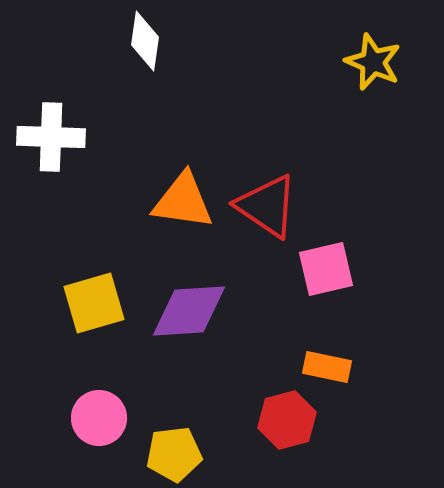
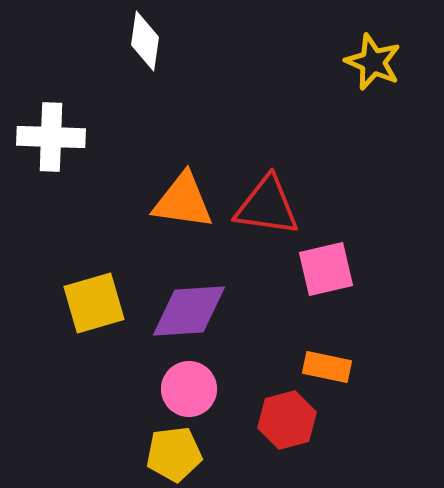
red triangle: rotated 26 degrees counterclockwise
pink circle: moved 90 px right, 29 px up
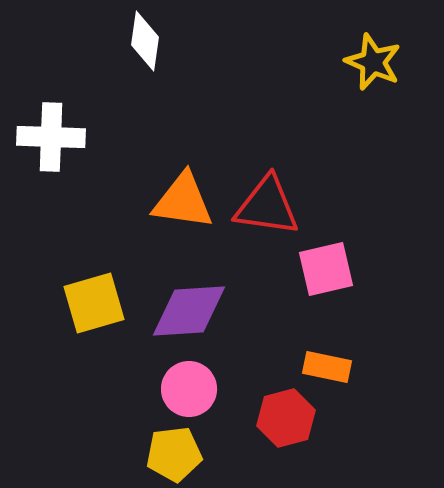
red hexagon: moved 1 px left, 2 px up
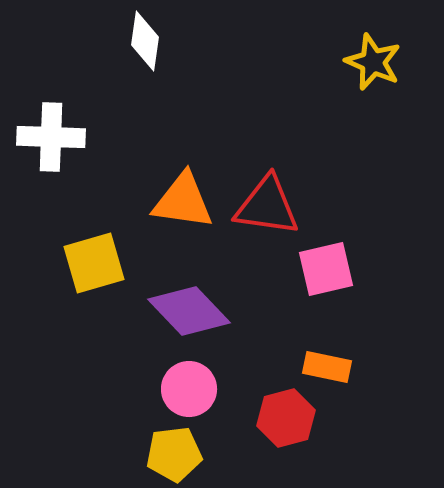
yellow square: moved 40 px up
purple diamond: rotated 50 degrees clockwise
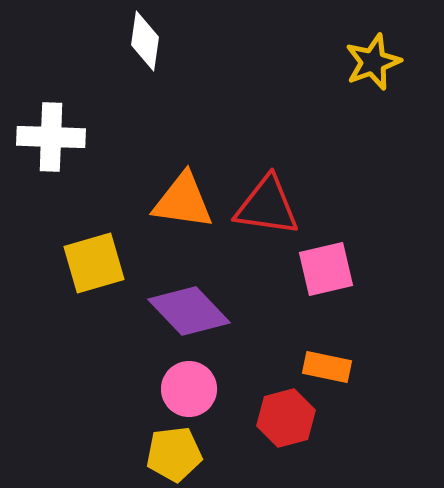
yellow star: rotated 28 degrees clockwise
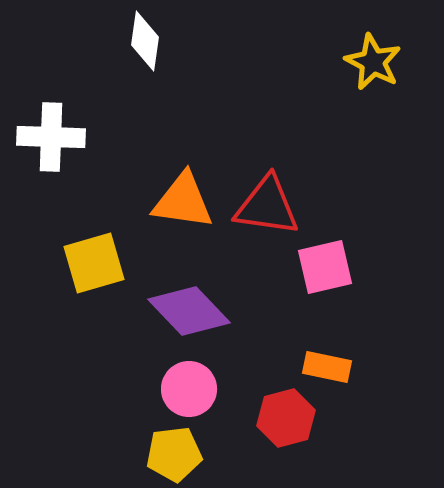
yellow star: rotated 24 degrees counterclockwise
pink square: moved 1 px left, 2 px up
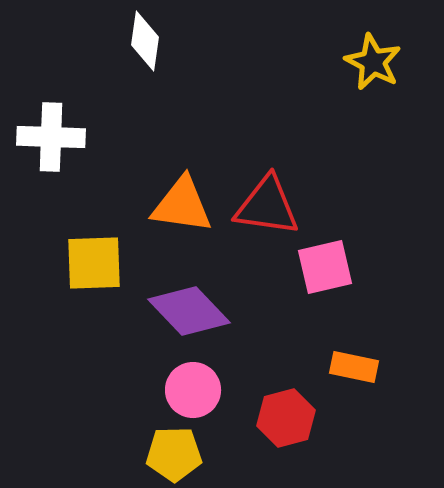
orange triangle: moved 1 px left, 4 px down
yellow square: rotated 14 degrees clockwise
orange rectangle: moved 27 px right
pink circle: moved 4 px right, 1 px down
yellow pentagon: rotated 6 degrees clockwise
